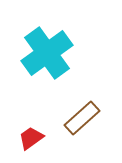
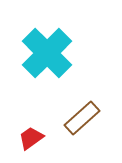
cyan cross: rotated 9 degrees counterclockwise
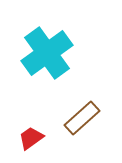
cyan cross: rotated 9 degrees clockwise
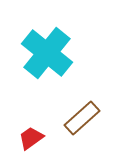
cyan cross: rotated 15 degrees counterclockwise
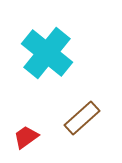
red trapezoid: moved 5 px left, 1 px up
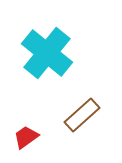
brown rectangle: moved 3 px up
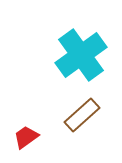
cyan cross: moved 34 px right, 2 px down; rotated 15 degrees clockwise
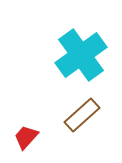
red trapezoid: rotated 12 degrees counterclockwise
